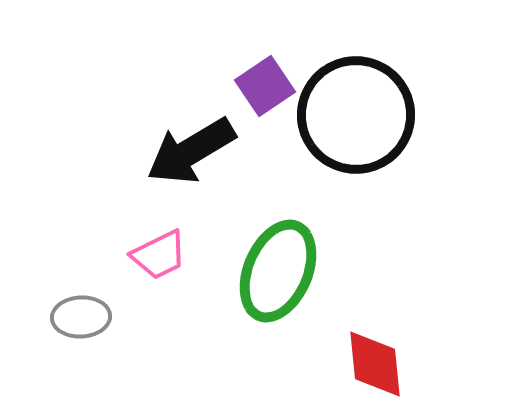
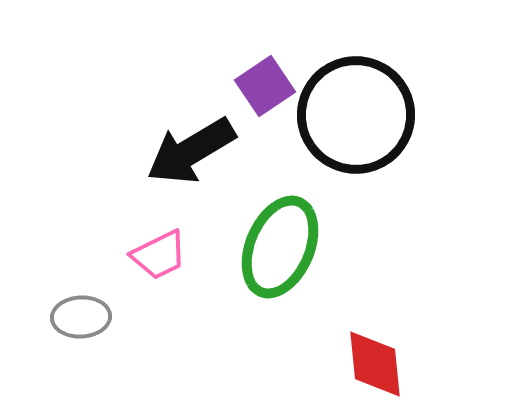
green ellipse: moved 2 px right, 24 px up
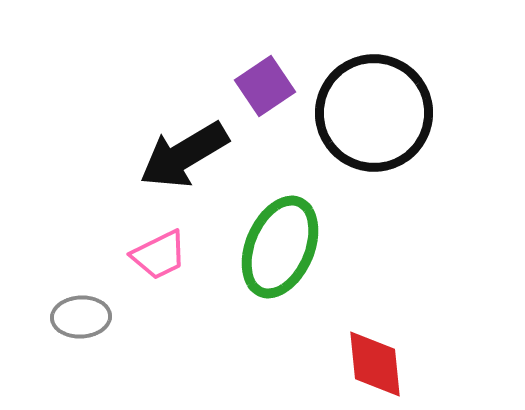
black circle: moved 18 px right, 2 px up
black arrow: moved 7 px left, 4 px down
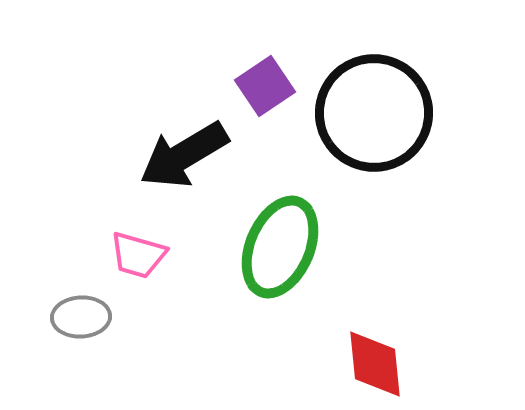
pink trapezoid: moved 21 px left; rotated 42 degrees clockwise
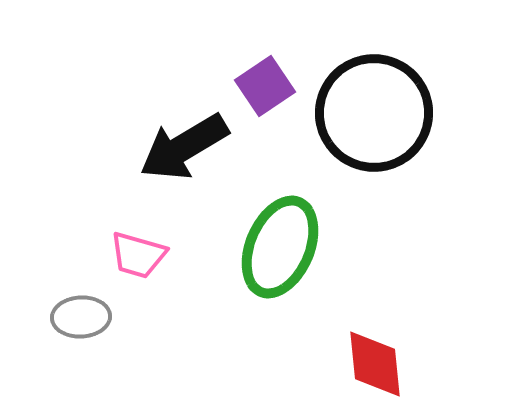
black arrow: moved 8 px up
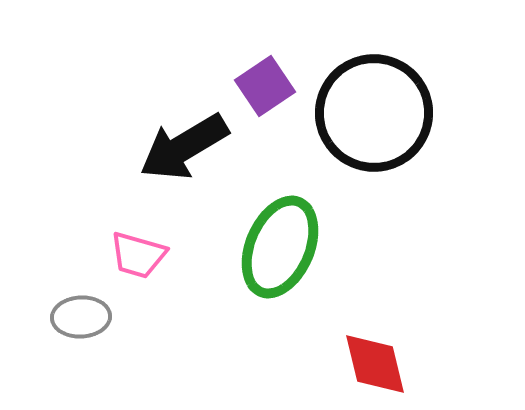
red diamond: rotated 8 degrees counterclockwise
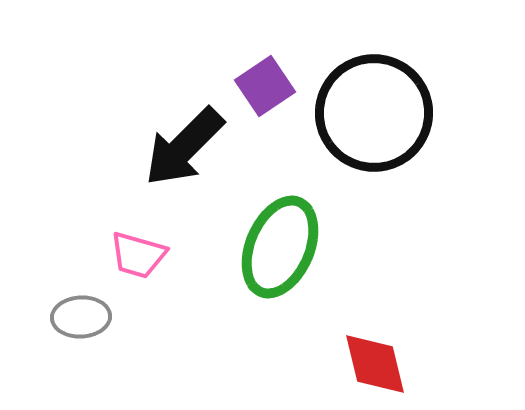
black arrow: rotated 14 degrees counterclockwise
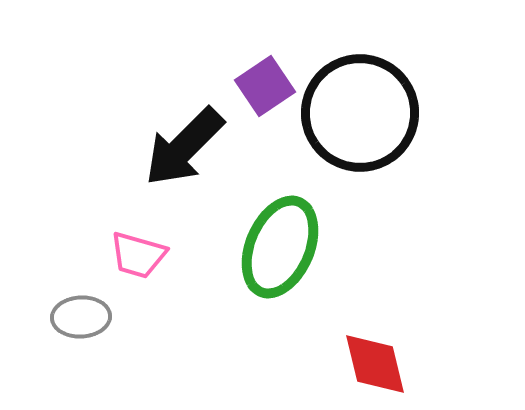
black circle: moved 14 px left
